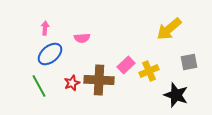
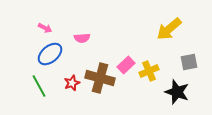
pink arrow: rotated 112 degrees clockwise
brown cross: moved 1 px right, 2 px up; rotated 12 degrees clockwise
black star: moved 1 px right, 3 px up
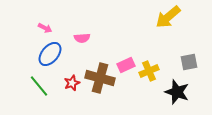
yellow arrow: moved 1 px left, 12 px up
blue ellipse: rotated 10 degrees counterclockwise
pink rectangle: rotated 18 degrees clockwise
green line: rotated 10 degrees counterclockwise
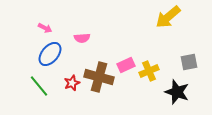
brown cross: moved 1 px left, 1 px up
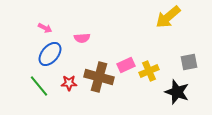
red star: moved 3 px left; rotated 21 degrees clockwise
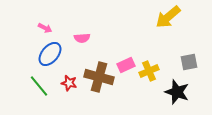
red star: rotated 14 degrees clockwise
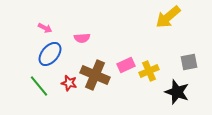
brown cross: moved 4 px left, 2 px up; rotated 8 degrees clockwise
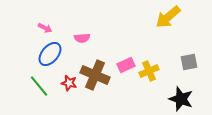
black star: moved 4 px right, 7 px down
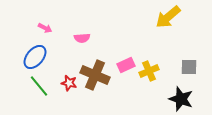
blue ellipse: moved 15 px left, 3 px down
gray square: moved 5 px down; rotated 12 degrees clockwise
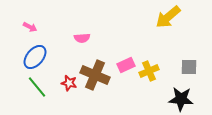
pink arrow: moved 15 px left, 1 px up
green line: moved 2 px left, 1 px down
black star: rotated 15 degrees counterclockwise
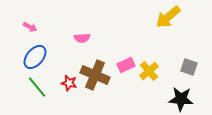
gray square: rotated 18 degrees clockwise
yellow cross: rotated 18 degrees counterclockwise
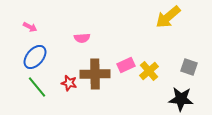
brown cross: moved 1 px up; rotated 24 degrees counterclockwise
